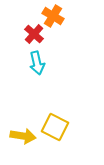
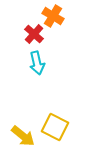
yellow arrow: rotated 30 degrees clockwise
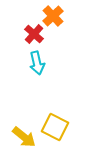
orange cross: rotated 15 degrees clockwise
yellow arrow: moved 1 px right, 1 px down
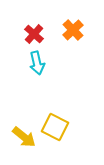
orange cross: moved 20 px right, 14 px down
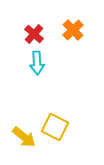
cyan arrow: rotated 10 degrees clockwise
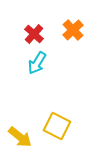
cyan arrow: rotated 35 degrees clockwise
yellow square: moved 2 px right, 1 px up
yellow arrow: moved 4 px left
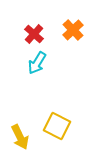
yellow arrow: rotated 25 degrees clockwise
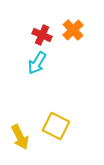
red cross: moved 8 px right, 1 px down; rotated 18 degrees counterclockwise
yellow square: moved 1 px left
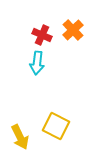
cyan arrow: rotated 25 degrees counterclockwise
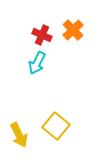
cyan arrow: rotated 20 degrees clockwise
yellow square: rotated 12 degrees clockwise
yellow arrow: moved 1 px left, 2 px up
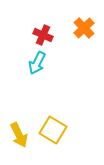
orange cross: moved 11 px right, 2 px up
red cross: moved 1 px right
yellow square: moved 3 px left, 4 px down; rotated 8 degrees counterclockwise
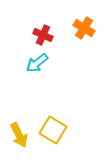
orange cross: rotated 15 degrees counterclockwise
cyan arrow: rotated 25 degrees clockwise
